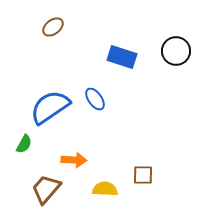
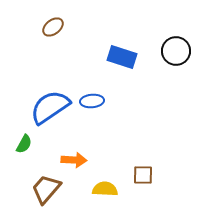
blue ellipse: moved 3 px left, 2 px down; rotated 60 degrees counterclockwise
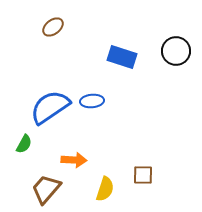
yellow semicircle: rotated 105 degrees clockwise
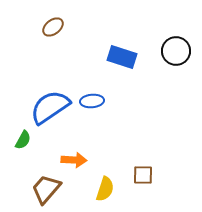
green semicircle: moved 1 px left, 4 px up
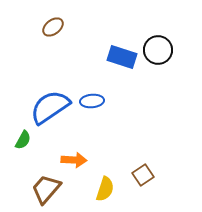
black circle: moved 18 px left, 1 px up
brown square: rotated 35 degrees counterclockwise
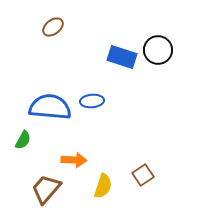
blue semicircle: rotated 39 degrees clockwise
yellow semicircle: moved 2 px left, 3 px up
